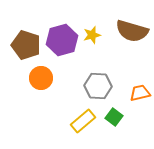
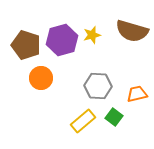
orange trapezoid: moved 3 px left, 1 px down
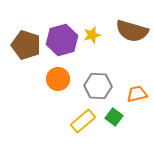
orange circle: moved 17 px right, 1 px down
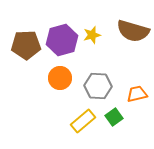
brown semicircle: moved 1 px right
brown pentagon: rotated 20 degrees counterclockwise
orange circle: moved 2 px right, 1 px up
green square: rotated 18 degrees clockwise
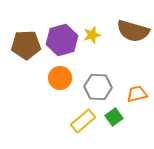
gray hexagon: moved 1 px down
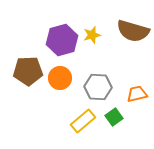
brown pentagon: moved 2 px right, 26 px down
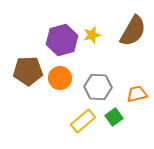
brown semicircle: rotated 76 degrees counterclockwise
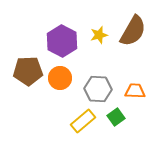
yellow star: moved 7 px right
purple hexagon: moved 1 px down; rotated 16 degrees counterclockwise
gray hexagon: moved 2 px down
orange trapezoid: moved 2 px left, 3 px up; rotated 15 degrees clockwise
green square: moved 2 px right
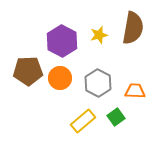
brown semicircle: moved 3 px up; rotated 20 degrees counterclockwise
gray hexagon: moved 6 px up; rotated 24 degrees clockwise
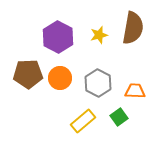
purple hexagon: moved 4 px left, 4 px up
brown pentagon: moved 3 px down
green square: moved 3 px right
